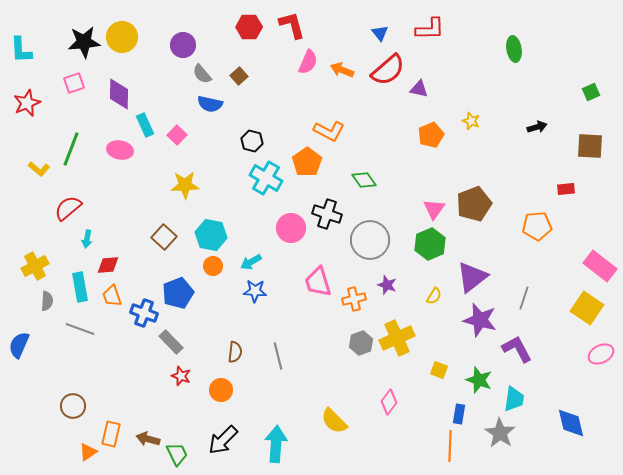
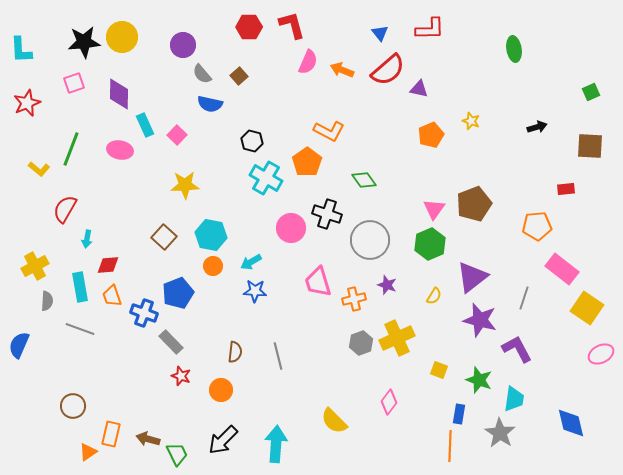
red semicircle at (68, 208): moved 3 px left, 1 px down; rotated 20 degrees counterclockwise
pink rectangle at (600, 266): moved 38 px left, 3 px down
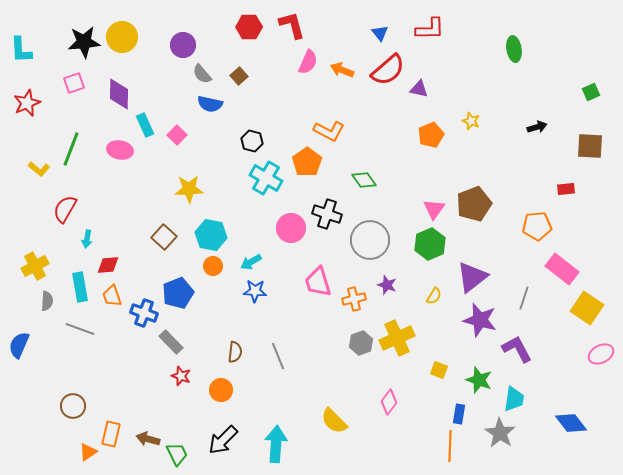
yellow star at (185, 185): moved 4 px right, 4 px down
gray line at (278, 356): rotated 8 degrees counterclockwise
blue diamond at (571, 423): rotated 24 degrees counterclockwise
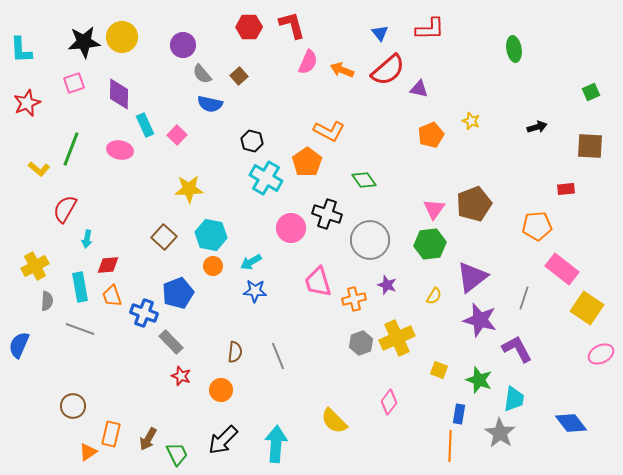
green hexagon at (430, 244): rotated 16 degrees clockwise
brown arrow at (148, 439): rotated 75 degrees counterclockwise
